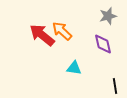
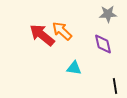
gray star: moved 2 px up; rotated 12 degrees clockwise
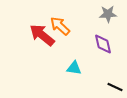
orange arrow: moved 2 px left, 5 px up
black line: moved 1 px down; rotated 56 degrees counterclockwise
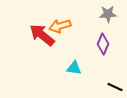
orange arrow: rotated 60 degrees counterclockwise
purple diamond: rotated 35 degrees clockwise
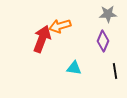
red arrow: moved 4 px down; rotated 72 degrees clockwise
purple diamond: moved 3 px up
black line: moved 16 px up; rotated 56 degrees clockwise
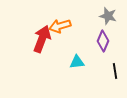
gray star: moved 2 px down; rotated 18 degrees clockwise
cyan triangle: moved 3 px right, 6 px up; rotated 14 degrees counterclockwise
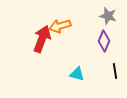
purple diamond: moved 1 px right
cyan triangle: moved 12 px down; rotated 21 degrees clockwise
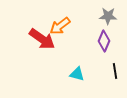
gray star: rotated 12 degrees counterclockwise
orange arrow: rotated 20 degrees counterclockwise
red arrow: rotated 104 degrees clockwise
